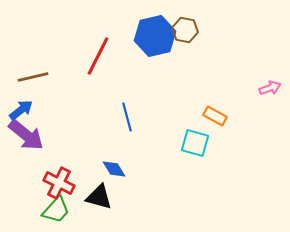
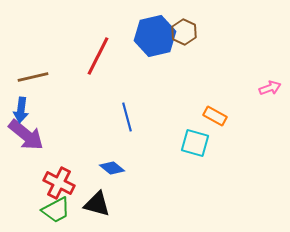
brown hexagon: moved 1 px left, 2 px down; rotated 15 degrees clockwise
blue arrow: rotated 135 degrees clockwise
blue diamond: moved 2 px left, 1 px up; rotated 20 degrees counterclockwise
black triangle: moved 2 px left, 7 px down
green trapezoid: rotated 20 degrees clockwise
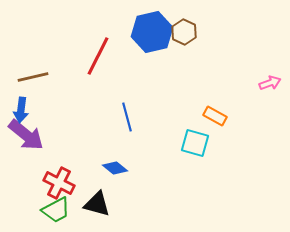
blue hexagon: moved 3 px left, 4 px up
pink arrow: moved 5 px up
blue diamond: moved 3 px right
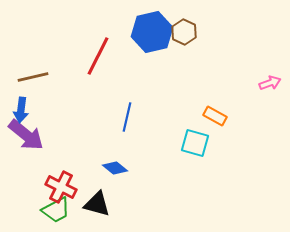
blue line: rotated 28 degrees clockwise
red cross: moved 2 px right, 4 px down
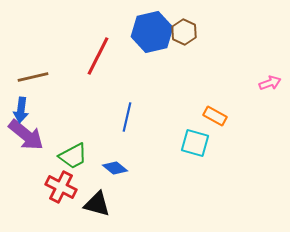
green trapezoid: moved 17 px right, 54 px up
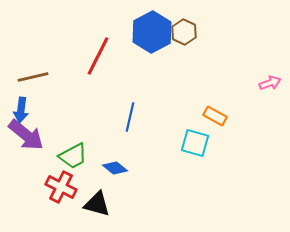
blue hexagon: rotated 15 degrees counterclockwise
blue line: moved 3 px right
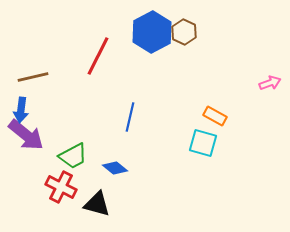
cyan square: moved 8 px right
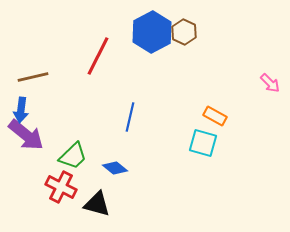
pink arrow: rotated 65 degrees clockwise
green trapezoid: rotated 16 degrees counterclockwise
